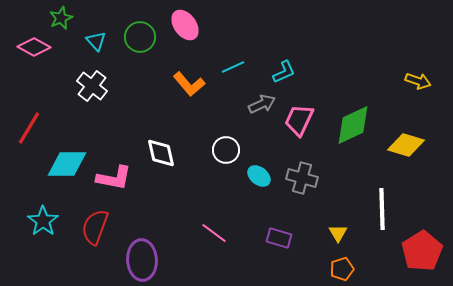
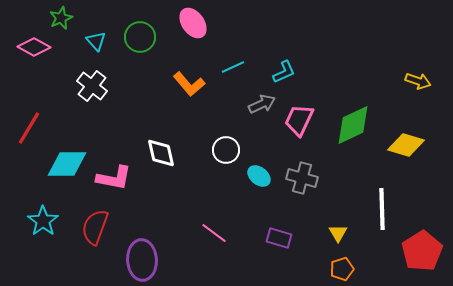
pink ellipse: moved 8 px right, 2 px up
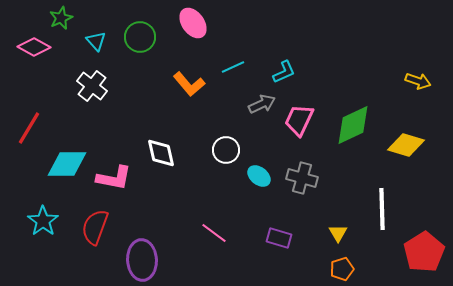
red pentagon: moved 2 px right, 1 px down
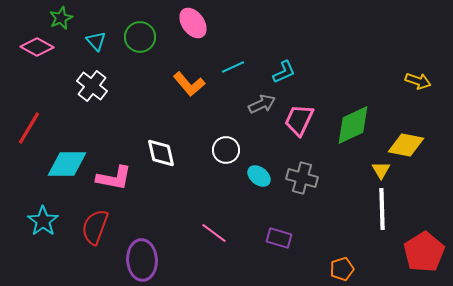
pink diamond: moved 3 px right
yellow diamond: rotated 6 degrees counterclockwise
yellow triangle: moved 43 px right, 63 px up
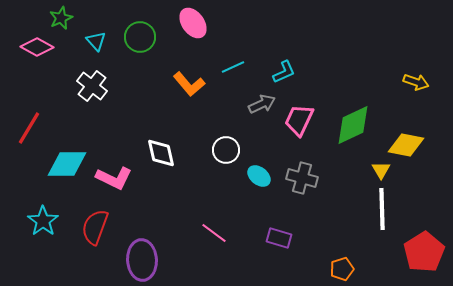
yellow arrow: moved 2 px left, 1 px down
pink L-shape: rotated 15 degrees clockwise
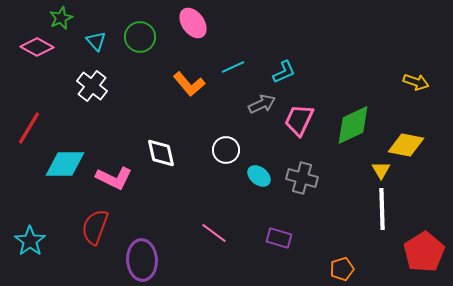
cyan diamond: moved 2 px left
cyan star: moved 13 px left, 20 px down
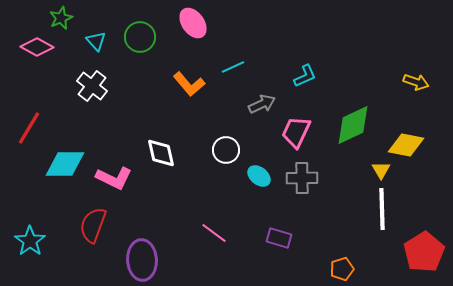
cyan L-shape: moved 21 px right, 4 px down
pink trapezoid: moved 3 px left, 12 px down
gray cross: rotated 16 degrees counterclockwise
red semicircle: moved 2 px left, 2 px up
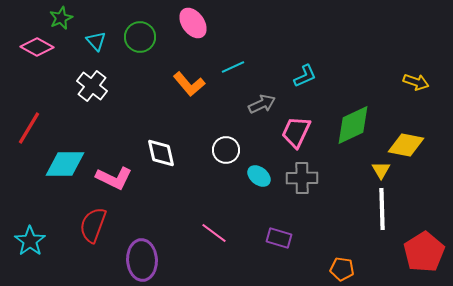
orange pentagon: rotated 25 degrees clockwise
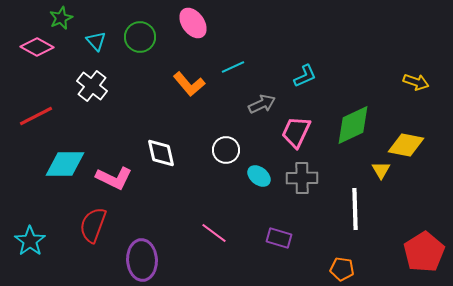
red line: moved 7 px right, 12 px up; rotated 32 degrees clockwise
white line: moved 27 px left
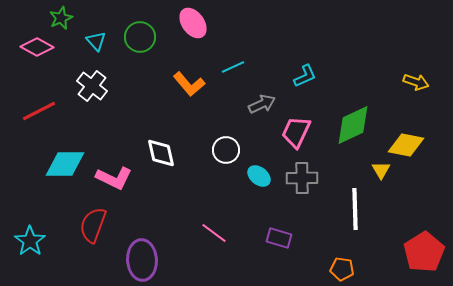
red line: moved 3 px right, 5 px up
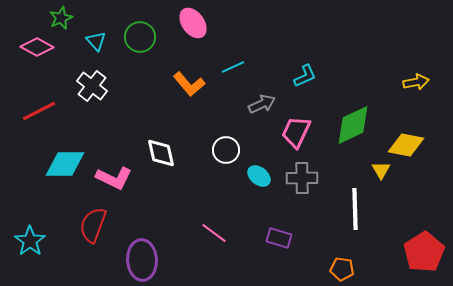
yellow arrow: rotated 30 degrees counterclockwise
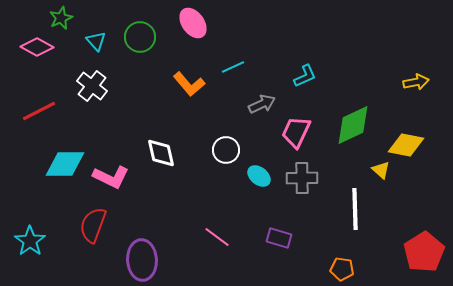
yellow triangle: rotated 18 degrees counterclockwise
pink L-shape: moved 3 px left, 1 px up
pink line: moved 3 px right, 4 px down
